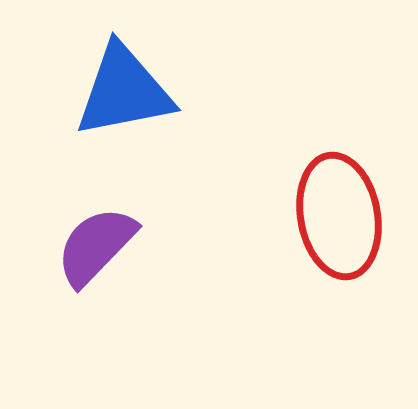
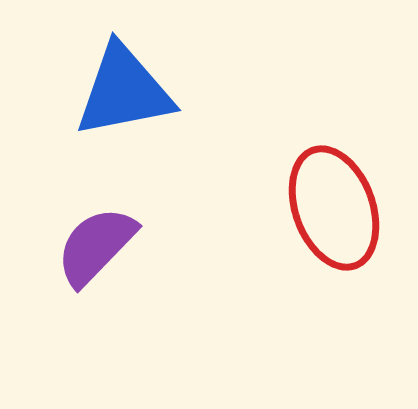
red ellipse: moved 5 px left, 8 px up; rotated 10 degrees counterclockwise
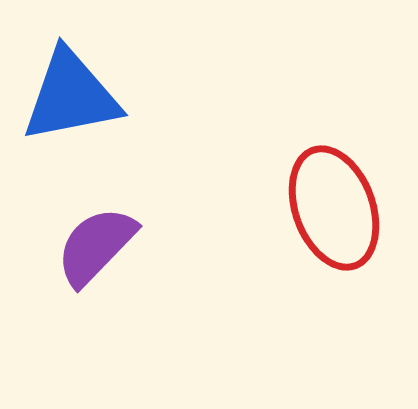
blue triangle: moved 53 px left, 5 px down
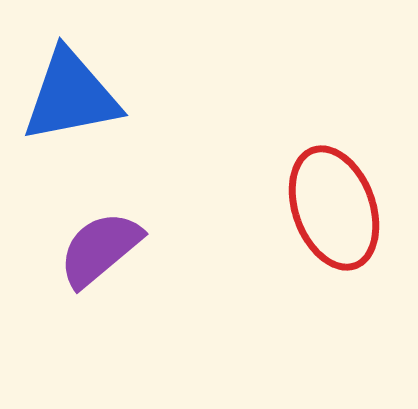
purple semicircle: moved 4 px right, 3 px down; rotated 6 degrees clockwise
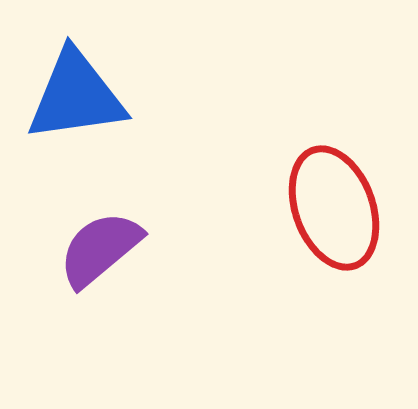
blue triangle: moved 5 px right; rotated 3 degrees clockwise
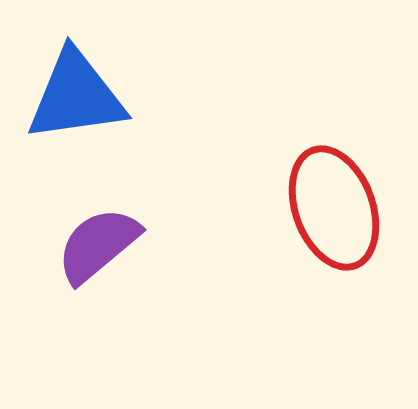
purple semicircle: moved 2 px left, 4 px up
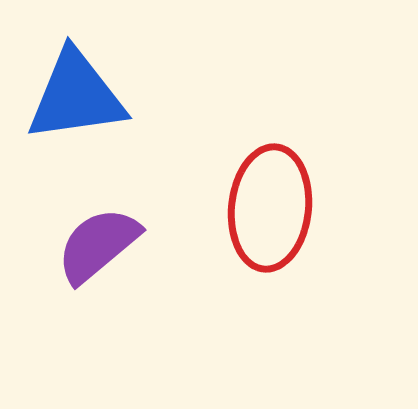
red ellipse: moved 64 px left; rotated 26 degrees clockwise
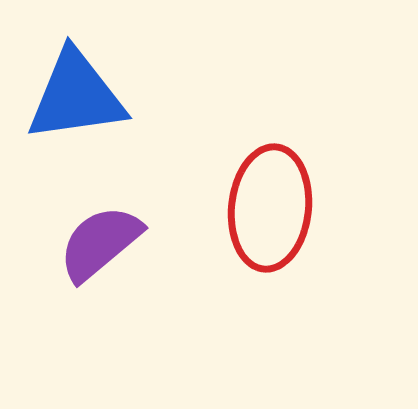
purple semicircle: moved 2 px right, 2 px up
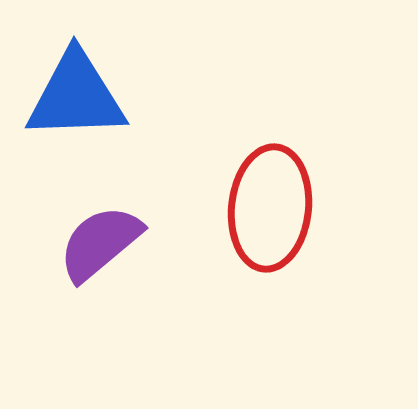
blue triangle: rotated 6 degrees clockwise
